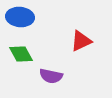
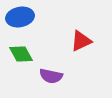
blue ellipse: rotated 16 degrees counterclockwise
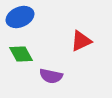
blue ellipse: rotated 12 degrees counterclockwise
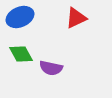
red triangle: moved 5 px left, 23 px up
purple semicircle: moved 8 px up
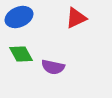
blue ellipse: moved 1 px left
purple semicircle: moved 2 px right, 1 px up
